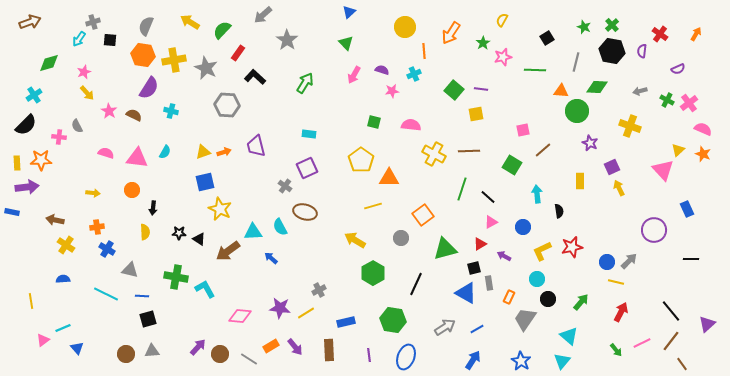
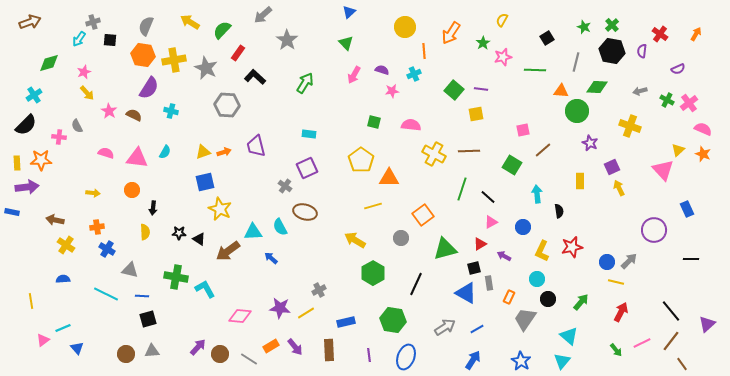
yellow L-shape at (542, 251): rotated 40 degrees counterclockwise
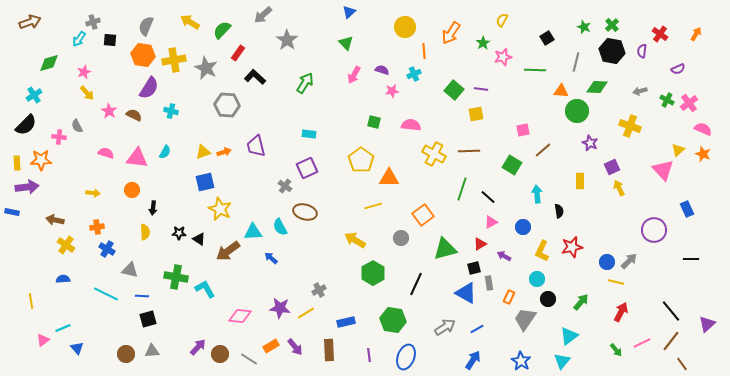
cyan triangle at (569, 336): rotated 42 degrees clockwise
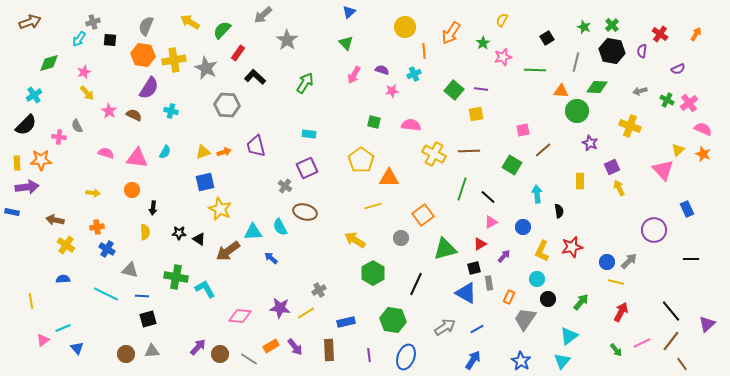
purple arrow at (504, 256): rotated 104 degrees clockwise
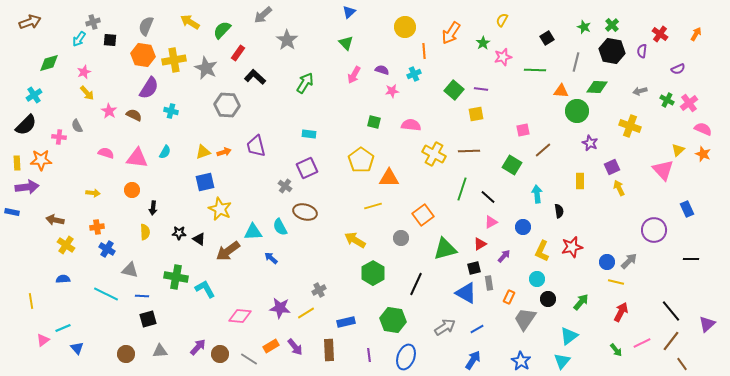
gray triangle at (152, 351): moved 8 px right
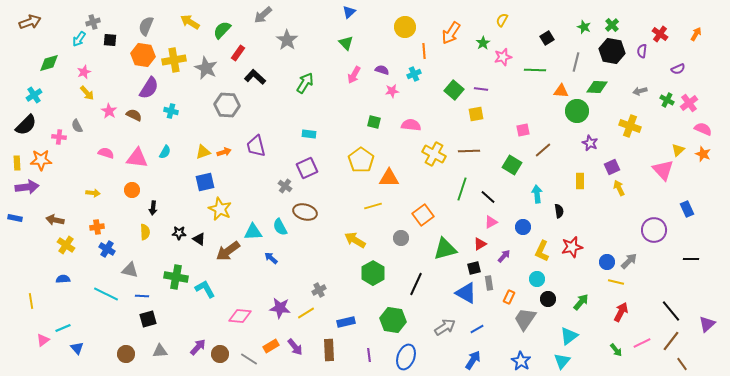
blue rectangle at (12, 212): moved 3 px right, 6 px down
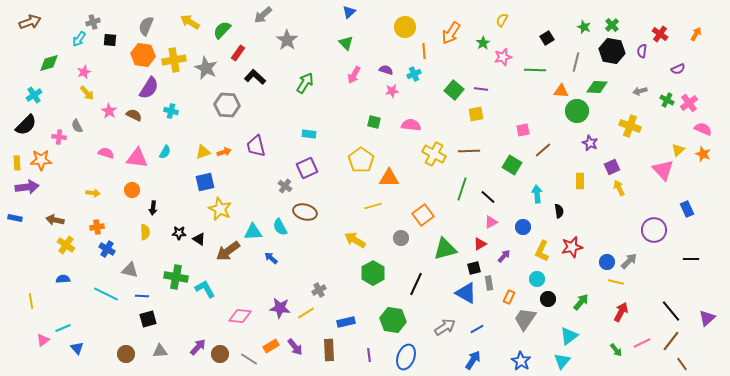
purple semicircle at (382, 70): moved 4 px right
purple triangle at (707, 324): moved 6 px up
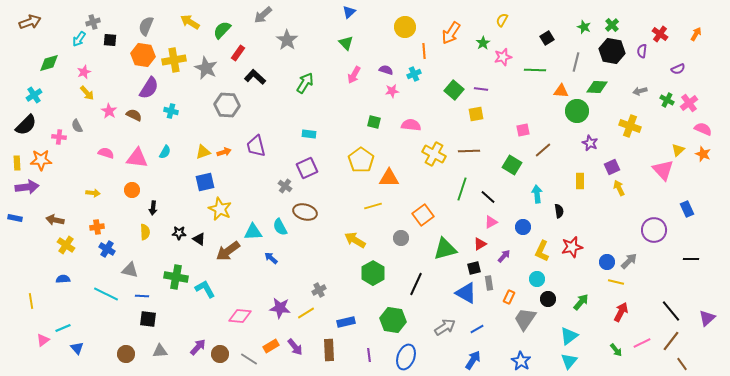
black square at (148, 319): rotated 24 degrees clockwise
cyan triangle at (562, 361): moved 7 px right
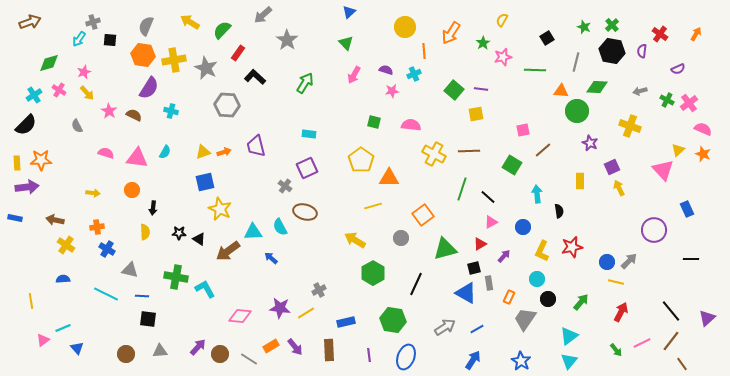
pink cross at (59, 137): moved 47 px up; rotated 24 degrees clockwise
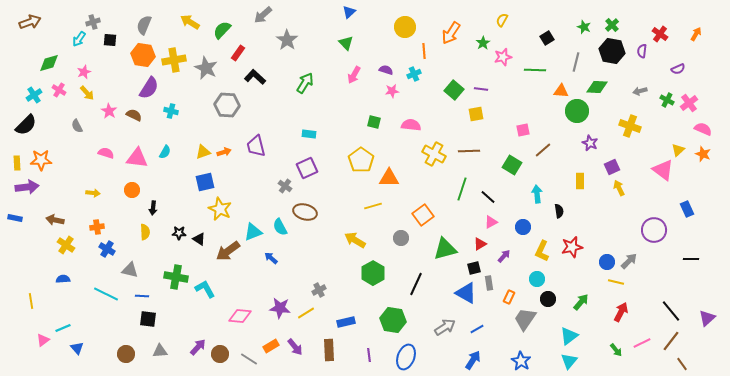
gray semicircle at (146, 26): moved 2 px left, 1 px up
pink triangle at (663, 170): rotated 10 degrees counterclockwise
cyan triangle at (253, 232): rotated 18 degrees counterclockwise
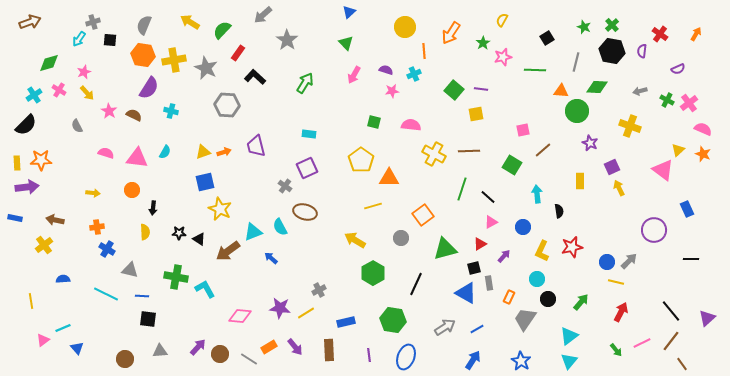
yellow cross at (66, 245): moved 22 px left; rotated 18 degrees clockwise
orange rectangle at (271, 346): moved 2 px left, 1 px down
brown circle at (126, 354): moved 1 px left, 5 px down
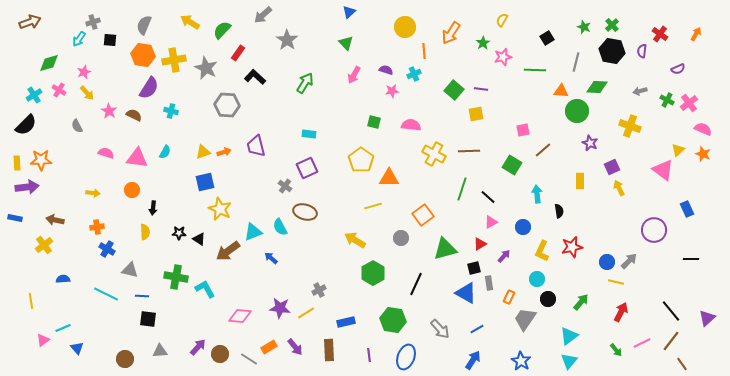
gray arrow at (445, 327): moved 5 px left, 2 px down; rotated 80 degrees clockwise
